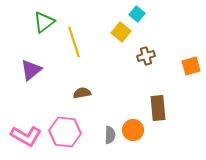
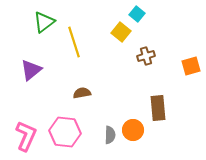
pink L-shape: rotated 96 degrees counterclockwise
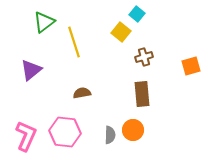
brown cross: moved 2 px left, 1 px down
brown rectangle: moved 16 px left, 14 px up
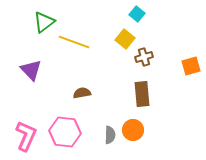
yellow square: moved 4 px right, 7 px down
yellow line: rotated 52 degrees counterclockwise
purple triangle: rotated 35 degrees counterclockwise
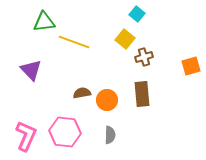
green triangle: rotated 30 degrees clockwise
orange circle: moved 26 px left, 30 px up
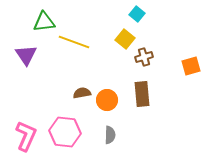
purple triangle: moved 5 px left, 15 px up; rotated 10 degrees clockwise
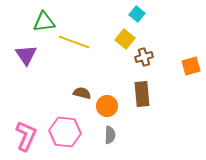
brown semicircle: rotated 24 degrees clockwise
orange circle: moved 6 px down
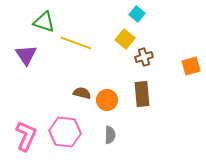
green triangle: rotated 25 degrees clockwise
yellow line: moved 2 px right, 1 px down
orange circle: moved 6 px up
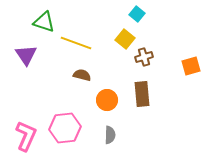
brown semicircle: moved 18 px up
pink hexagon: moved 4 px up; rotated 12 degrees counterclockwise
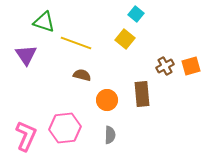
cyan square: moved 1 px left
brown cross: moved 21 px right, 9 px down; rotated 12 degrees counterclockwise
